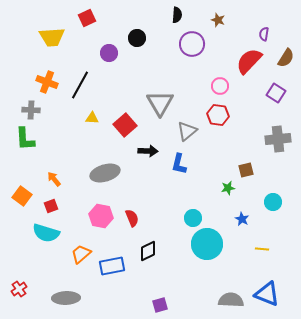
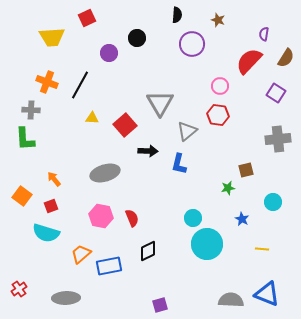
blue rectangle at (112, 266): moved 3 px left
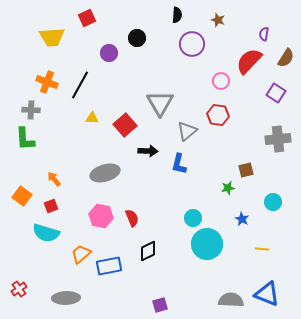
pink circle at (220, 86): moved 1 px right, 5 px up
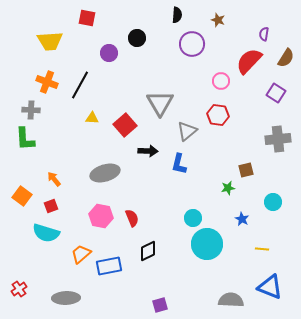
red square at (87, 18): rotated 36 degrees clockwise
yellow trapezoid at (52, 37): moved 2 px left, 4 px down
blue triangle at (267, 294): moved 3 px right, 7 px up
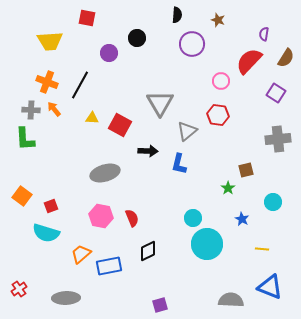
red square at (125, 125): moved 5 px left; rotated 20 degrees counterclockwise
orange arrow at (54, 179): moved 70 px up
green star at (228, 188): rotated 24 degrees counterclockwise
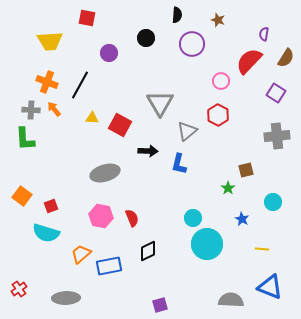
black circle at (137, 38): moved 9 px right
red hexagon at (218, 115): rotated 20 degrees clockwise
gray cross at (278, 139): moved 1 px left, 3 px up
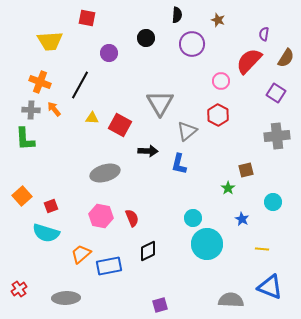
orange cross at (47, 82): moved 7 px left
orange square at (22, 196): rotated 12 degrees clockwise
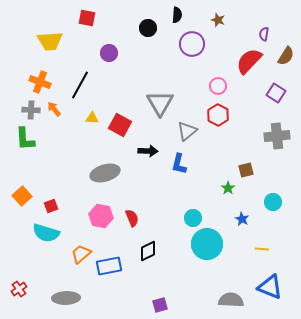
black circle at (146, 38): moved 2 px right, 10 px up
brown semicircle at (286, 58): moved 2 px up
pink circle at (221, 81): moved 3 px left, 5 px down
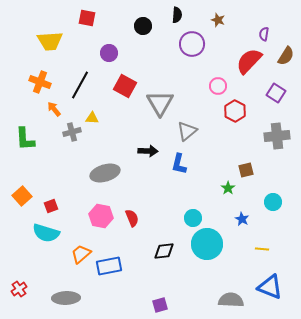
black circle at (148, 28): moved 5 px left, 2 px up
gray cross at (31, 110): moved 41 px right, 22 px down; rotated 18 degrees counterclockwise
red hexagon at (218, 115): moved 17 px right, 4 px up
red square at (120, 125): moved 5 px right, 39 px up
black diamond at (148, 251): moved 16 px right; rotated 20 degrees clockwise
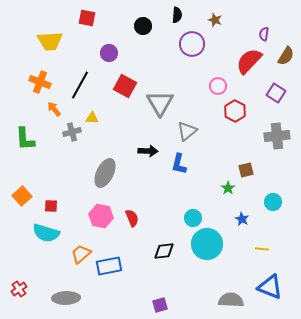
brown star at (218, 20): moved 3 px left
gray ellipse at (105, 173): rotated 48 degrees counterclockwise
red square at (51, 206): rotated 24 degrees clockwise
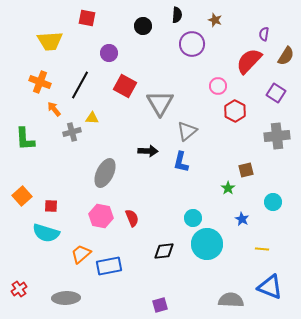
blue L-shape at (179, 164): moved 2 px right, 2 px up
